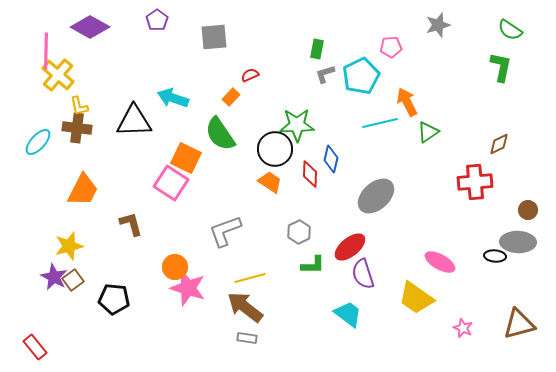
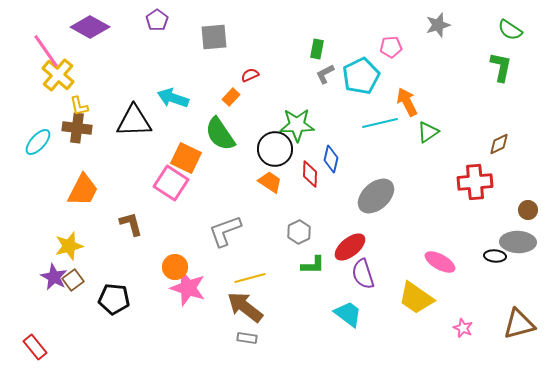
pink line at (46, 51): rotated 36 degrees counterclockwise
gray L-shape at (325, 74): rotated 10 degrees counterclockwise
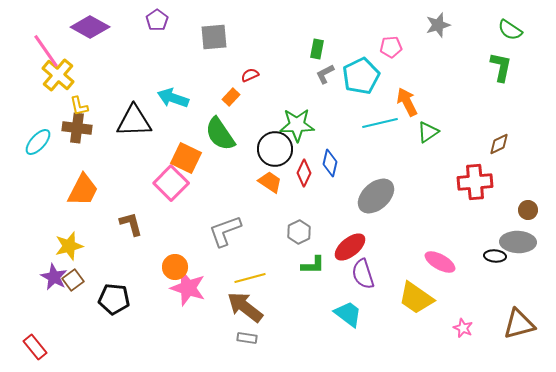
blue diamond at (331, 159): moved 1 px left, 4 px down
red diamond at (310, 174): moved 6 px left, 1 px up; rotated 24 degrees clockwise
pink square at (171, 183): rotated 12 degrees clockwise
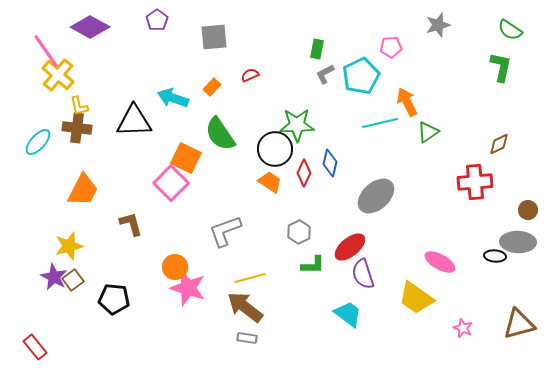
orange rectangle at (231, 97): moved 19 px left, 10 px up
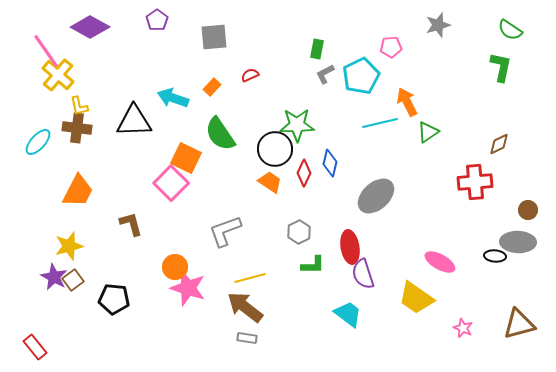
orange trapezoid at (83, 190): moved 5 px left, 1 px down
red ellipse at (350, 247): rotated 60 degrees counterclockwise
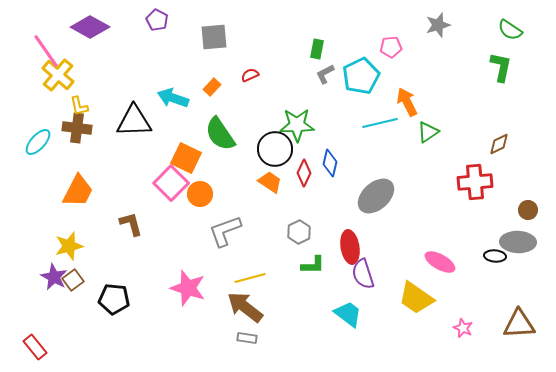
purple pentagon at (157, 20): rotated 10 degrees counterclockwise
orange circle at (175, 267): moved 25 px right, 73 px up
brown triangle at (519, 324): rotated 12 degrees clockwise
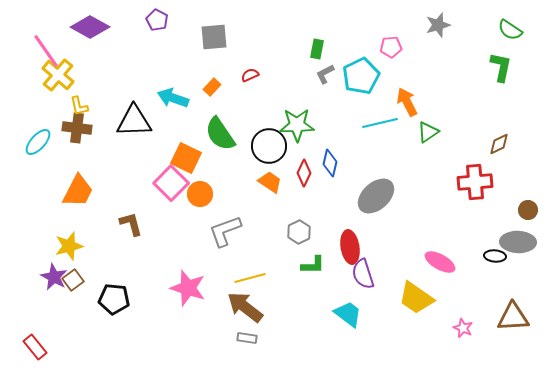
black circle at (275, 149): moved 6 px left, 3 px up
brown triangle at (519, 324): moved 6 px left, 7 px up
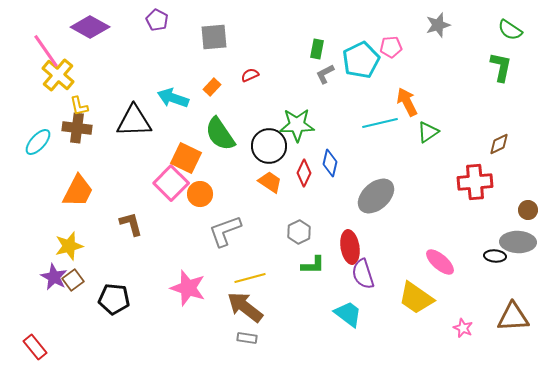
cyan pentagon at (361, 76): moved 16 px up
pink ellipse at (440, 262): rotated 12 degrees clockwise
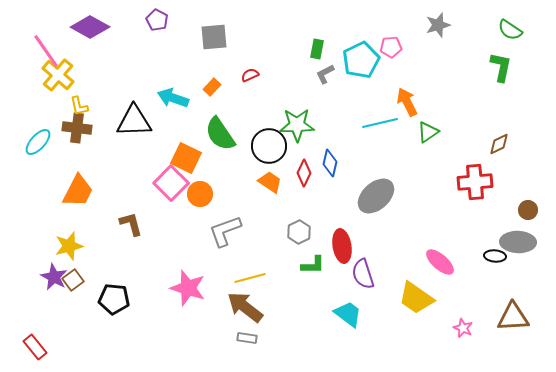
red ellipse at (350, 247): moved 8 px left, 1 px up
